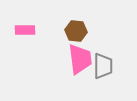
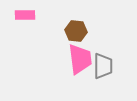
pink rectangle: moved 15 px up
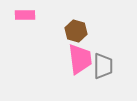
brown hexagon: rotated 10 degrees clockwise
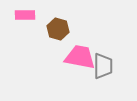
brown hexagon: moved 18 px left, 2 px up
pink trapezoid: moved 2 px up; rotated 72 degrees counterclockwise
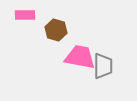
brown hexagon: moved 2 px left, 1 px down
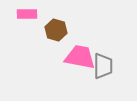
pink rectangle: moved 2 px right, 1 px up
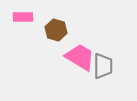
pink rectangle: moved 4 px left, 3 px down
pink trapezoid: rotated 20 degrees clockwise
